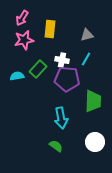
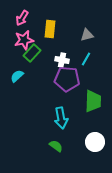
green rectangle: moved 6 px left, 16 px up
cyan semicircle: rotated 32 degrees counterclockwise
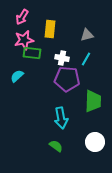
pink arrow: moved 1 px up
green rectangle: rotated 54 degrees clockwise
white cross: moved 2 px up
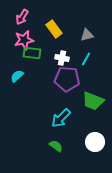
yellow rectangle: moved 4 px right; rotated 42 degrees counterclockwise
green trapezoid: rotated 110 degrees clockwise
cyan arrow: rotated 55 degrees clockwise
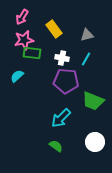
purple pentagon: moved 1 px left, 2 px down
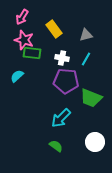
gray triangle: moved 1 px left
pink star: rotated 30 degrees clockwise
green trapezoid: moved 2 px left, 3 px up
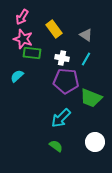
gray triangle: rotated 48 degrees clockwise
pink star: moved 1 px left, 1 px up
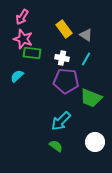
yellow rectangle: moved 10 px right
cyan arrow: moved 3 px down
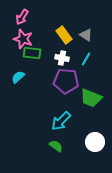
yellow rectangle: moved 6 px down
cyan semicircle: moved 1 px right, 1 px down
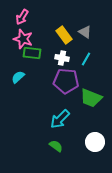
gray triangle: moved 1 px left, 3 px up
cyan arrow: moved 1 px left, 2 px up
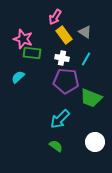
pink arrow: moved 33 px right
